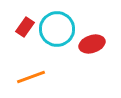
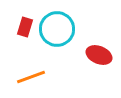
red rectangle: rotated 18 degrees counterclockwise
red ellipse: moved 7 px right, 11 px down; rotated 40 degrees clockwise
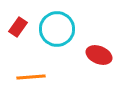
red rectangle: moved 7 px left; rotated 18 degrees clockwise
orange line: rotated 16 degrees clockwise
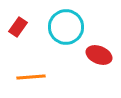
cyan circle: moved 9 px right, 2 px up
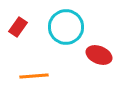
orange line: moved 3 px right, 1 px up
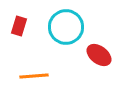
red rectangle: moved 1 px right, 1 px up; rotated 18 degrees counterclockwise
red ellipse: rotated 15 degrees clockwise
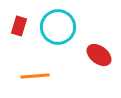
cyan circle: moved 8 px left
orange line: moved 1 px right
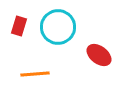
orange line: moved 2 px up
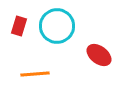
cyan circle: moved 1 px left, 1 px up
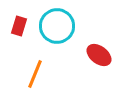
orange line: rotated 64 degrees counterclockwise
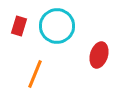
red ellipse: rotated 70 degrees clockwise
